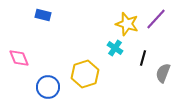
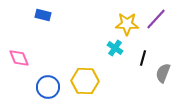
yellow star: rotated 15 degrees counterclockwise
yellow hexagon: moved 7 px down; rotated 20 degrees clockwise
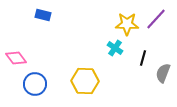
pink diamond: moved 3 px left; rotated 15 degrees counterclockwise
blue circle: moved 13 px left, 3 px up
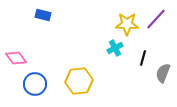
cyan cross: rotated 28 degrees clockwise
yellow hexagon: moved 6 px left; rotated 8 degrees counterclockwise
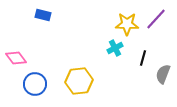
gray semicircle: moved 1 px down
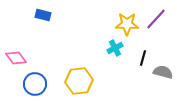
gray semicircle: moved 2 px up; rotated 84 degrees clockwise
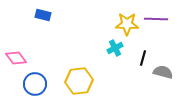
purple line: rotated 50 degrees clockwise
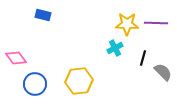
purple line: moved 4 px down
gray semicircle: rotated 30 degrees clockwise
